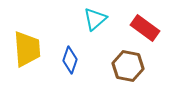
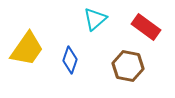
red rectangle: moved 1 px right, 1 px up
yellow trapezoid: rotated 39 degrees clockwise
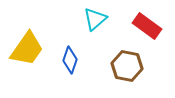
red rectangle: moved 1 px right, 1 px up
brown hexagon: moved 1 px left
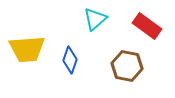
yellow trapezoid: rotated 51 degrees clockwise
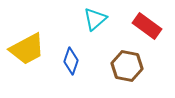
yellow trapezoid: rotated 24 degrees counterclockwise
blue diamond: moved 1 px right, 1 px down
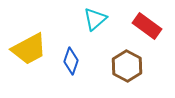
yellow trapezoid: moved 2 px right
brown hexagon: rotated 16 degrees clockwise
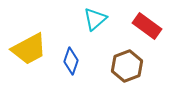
brown hexagon: rotated 12 degrees clockwise
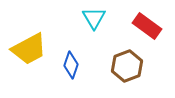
cyan triangle: moved 1 px left, 1 px up; rotated 20 degrees counterclockwise
blue diamond: moved 4 px down
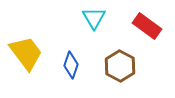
yellow trapezoid: moved 3 px left, 4 px down; rotated 99 degrees counterclockwise
brown hexagon: moved 7 px left; rotated 12 degrees counterclockwise
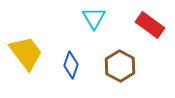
red rectangle: moved 3 px right, 1 px up
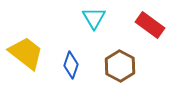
yellow trapezoid: rotated 15 degrees counterclockwise
